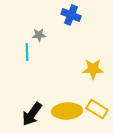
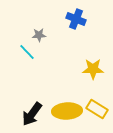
blue cross: moved 5 px right, 4 px down
cyan line: rotated 42 degrees counterclockwise
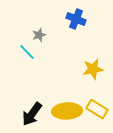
gray star: rotated 16 degrees counterclockwise
yellow star: rotated 10 degrees counterclockwise
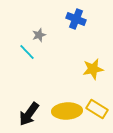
black arrow: moved 3 px left
